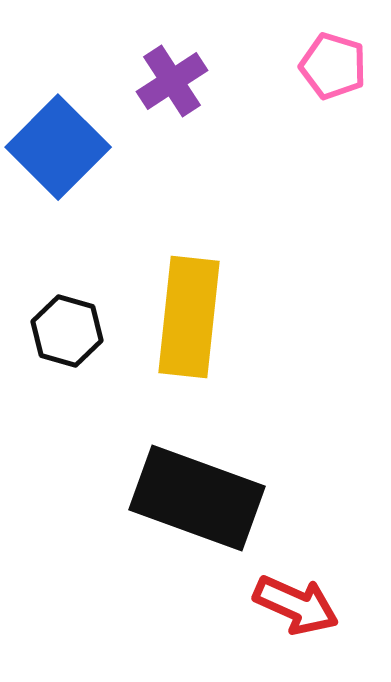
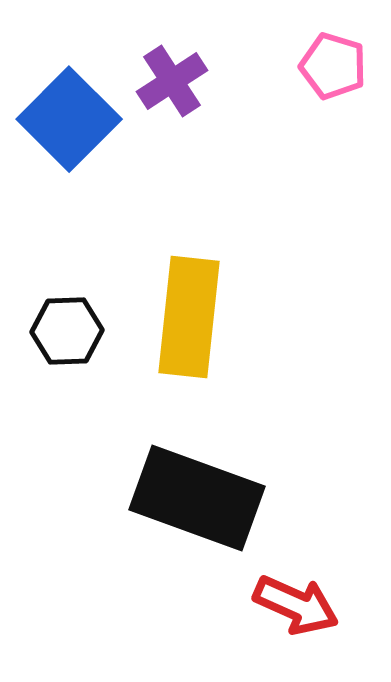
blue square: moved 11 px right, 28 px up
black hexagon: rotated 18 degrees counterclockwise
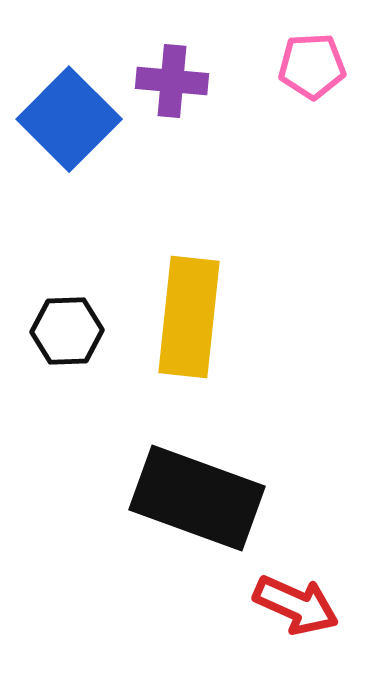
pink pentagon: moved 21 px left; rotated 20 degrees counterclockwise
purple cross: rotated 38 degrees clockwise
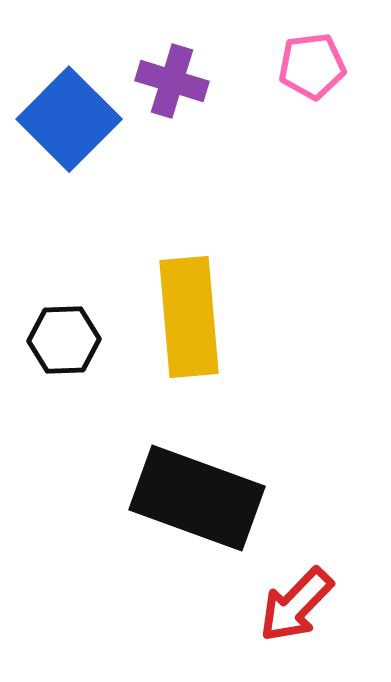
pink pentagon: rotated 4 degrees counterclockwise
purple cross: rotated 12 degrees clockwise
yellow rectangle: rotated 11 degrees counterclockwise
black hexagon: moved 3 px left, 9 px down
red arrow: rotated 110 degrees clockwise
